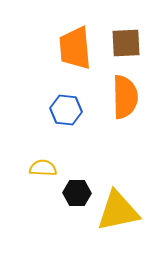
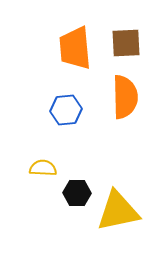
blue hexagon: rotated 12 degrees counterclockwise
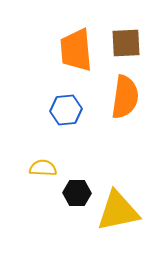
orange trapezoid: moved 1 px right, 2 px down
orange semicircle: rotated 9 degrees clockwise
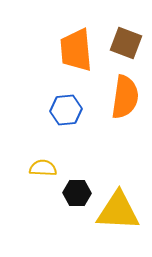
brown square: rotated 24 degrees clockwise
yellow triangle: rotated 15 degrees clockwise
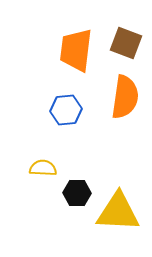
orange trapezoid: rotated 12 degrees clockwise
yellow triangle: moved 1 px down
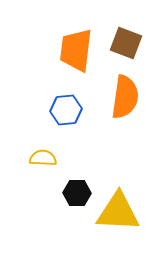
yellow semicircle: moved 10 px up
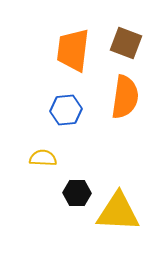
orange trapezoid: moved 3 px left
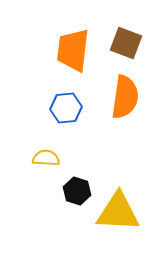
blue hexagon: moved 2 px up
yellow semicircle: moved 3 px right
black hexagon: moved 2 px up; rotated 16 degrees clockwise
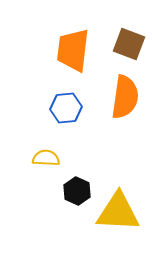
brown square: moved 3 px right, 1 px down
black hexagon: rotated 8 degrees clockwise
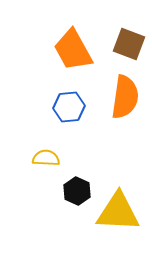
orange trapezoid: rotated 36 degrees counterclockwise
blue hexagon: moved 3 px right, 1 px up
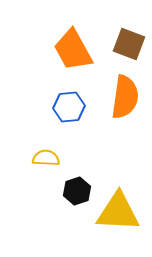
black hexagon: rotated 16 degrees clockwise
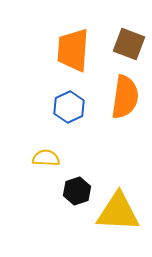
orange trapezoid: rotated 33 degrees clockwise
blue hexagon: rotated 20 degrees counterclockwise
